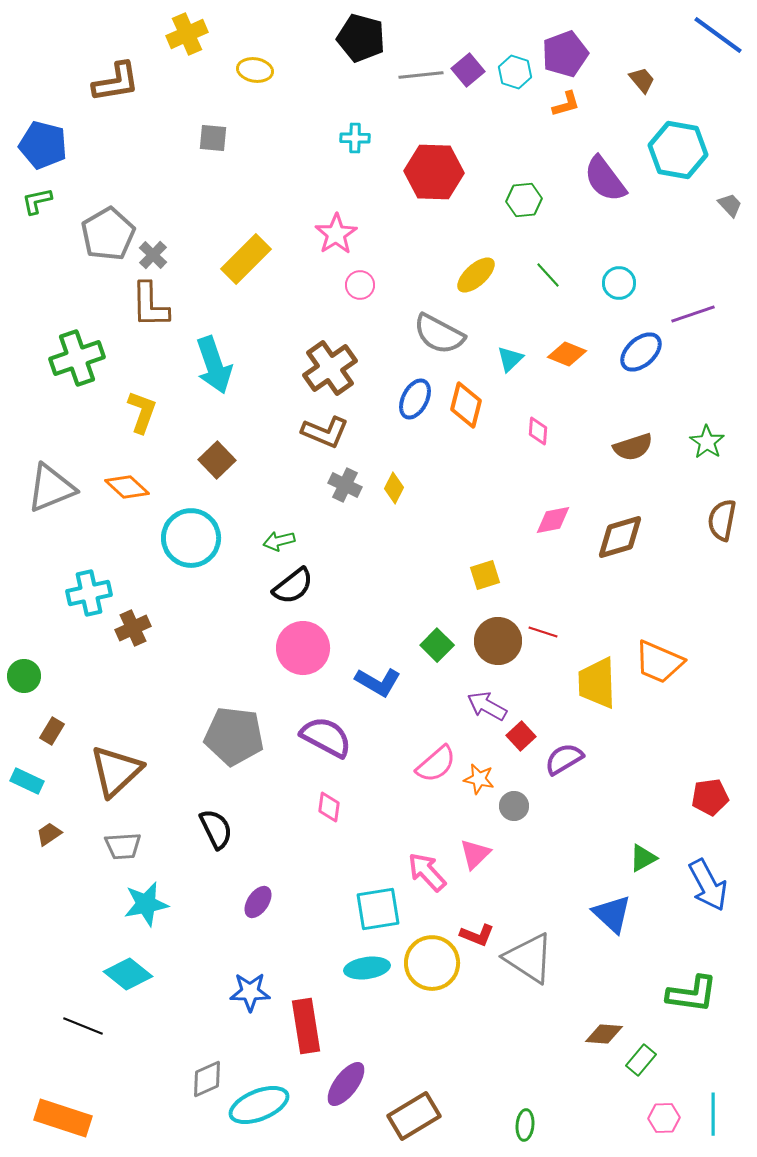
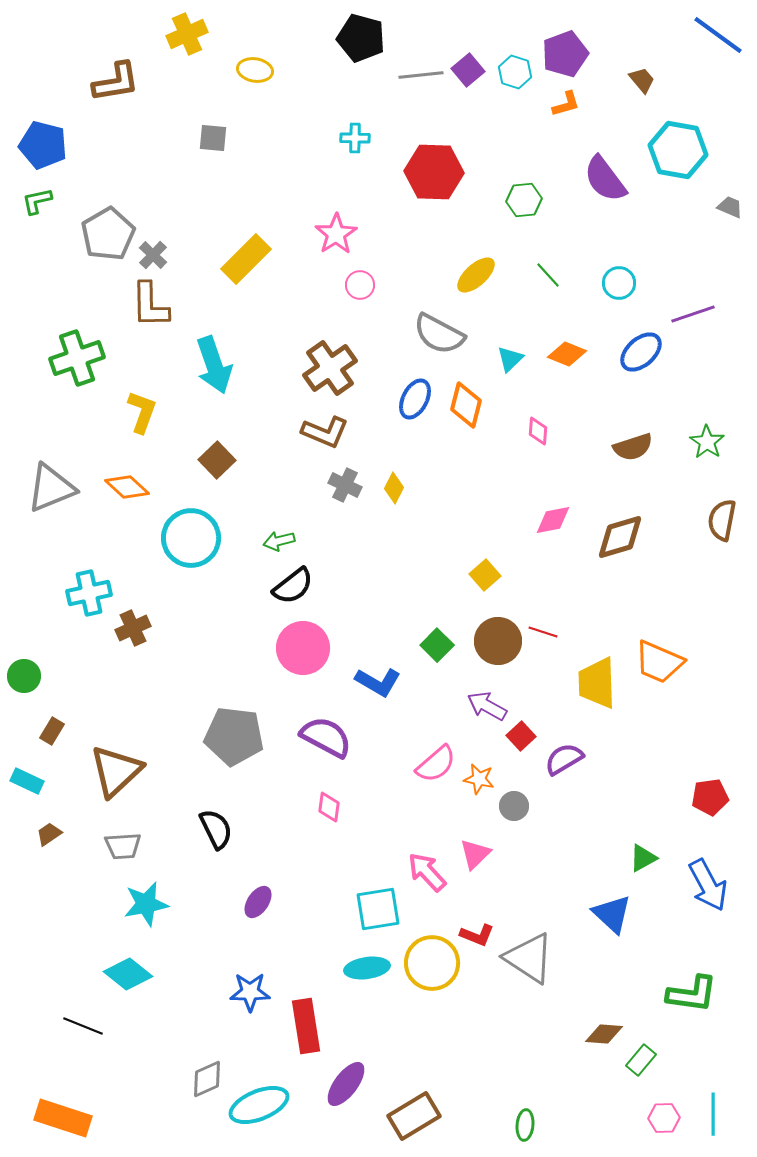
gray trapezoid at (730, 205): moved 2 px down; rotated 24 degrees counterclockwise
yellow square at (485, 575): rotated 24 degrees counterclockwise
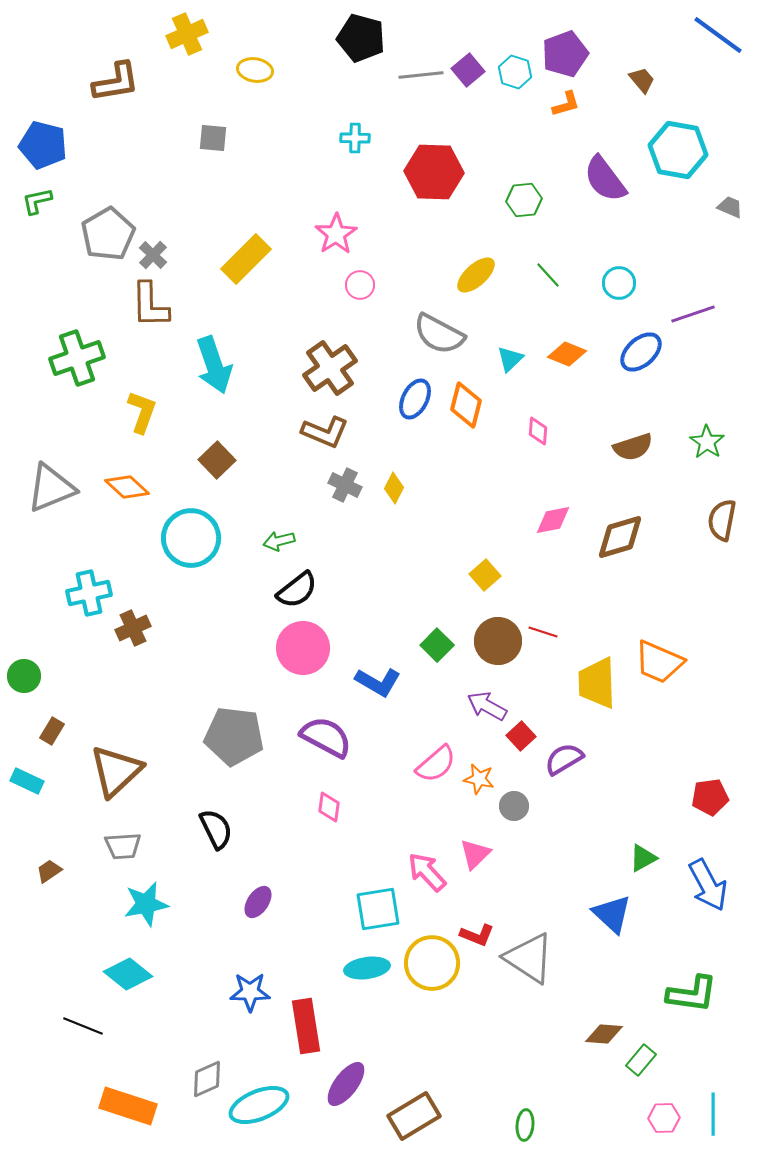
black semicircle at (293, 586): moved 4 px right, 4 px down
brown trapezoid at (49, 834): moved 37 px down
orange rectangle at (63, 1118): moved 65 px right, 12 px up
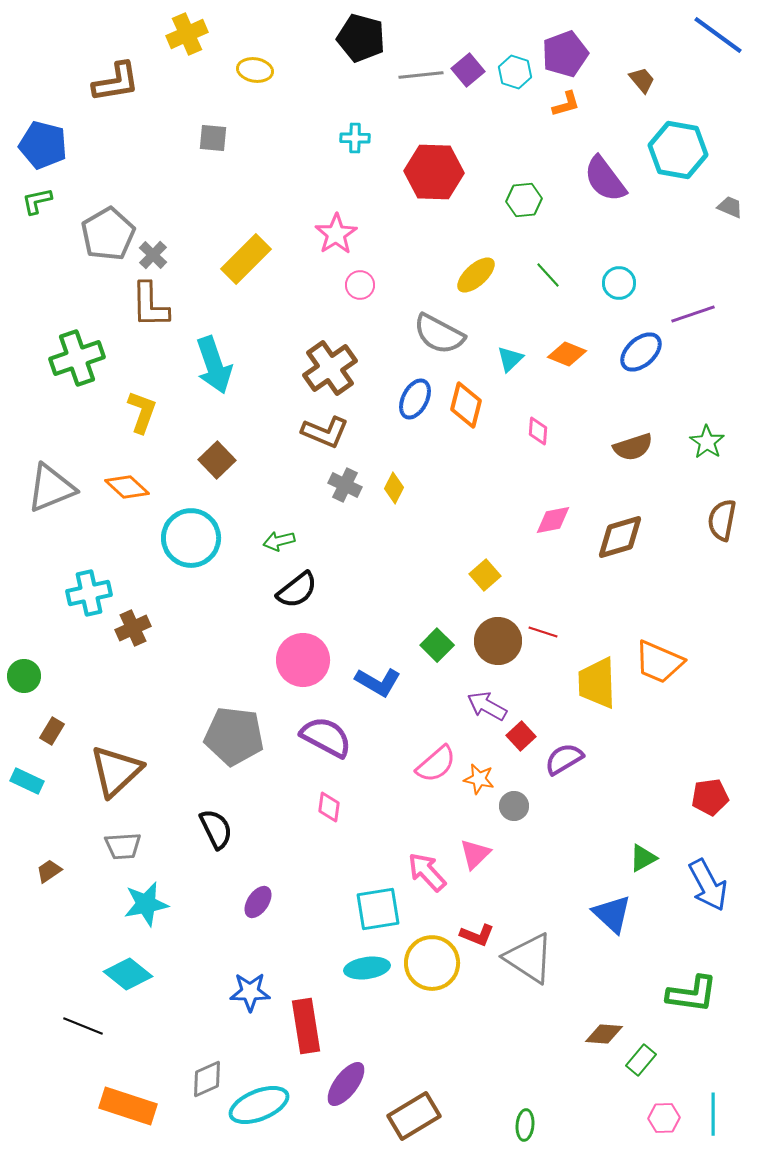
pink circle at (303, 648): moved 12 px down
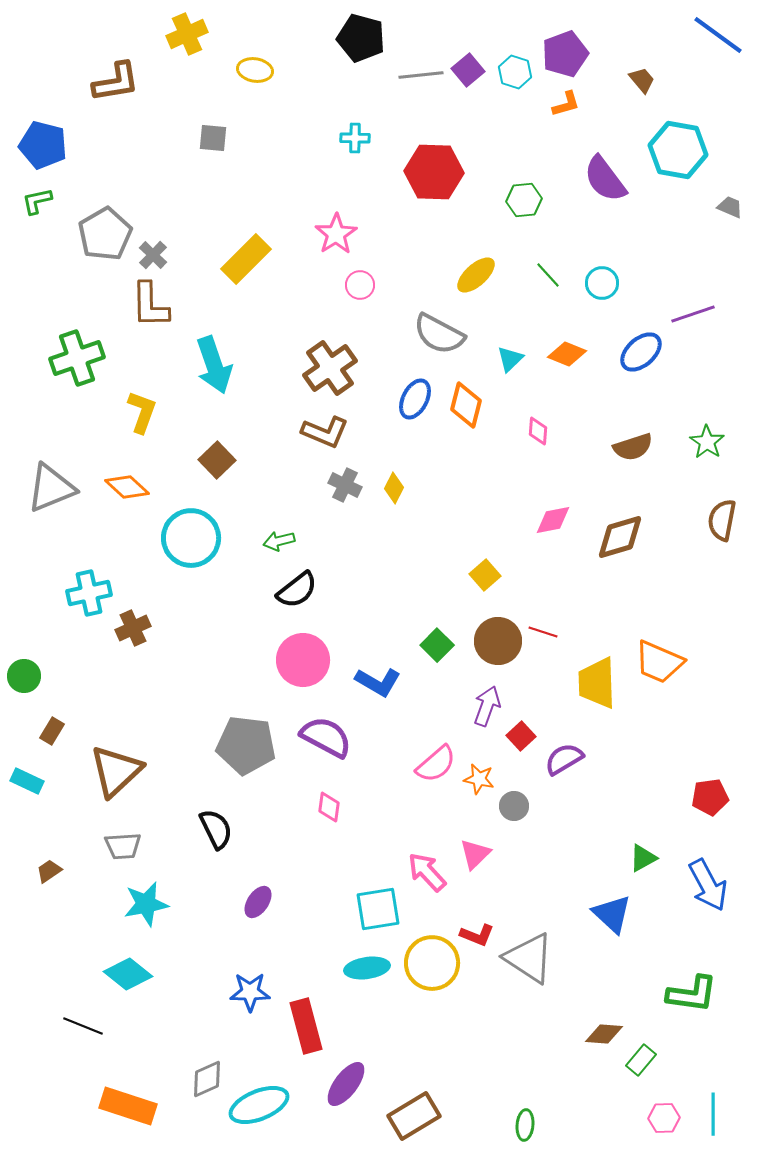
gray pentagon at (108, 234): moved 3 px left
cyan circle at (619, 283): moved 17 px left
purple arrow at (487, 706): rotated 81 degrees clockwise
gray pentagon at (234, 736): moved 12 px right, 9 px down
red rectangle at (306, 1026): rotated 6 degrees counterclockwise
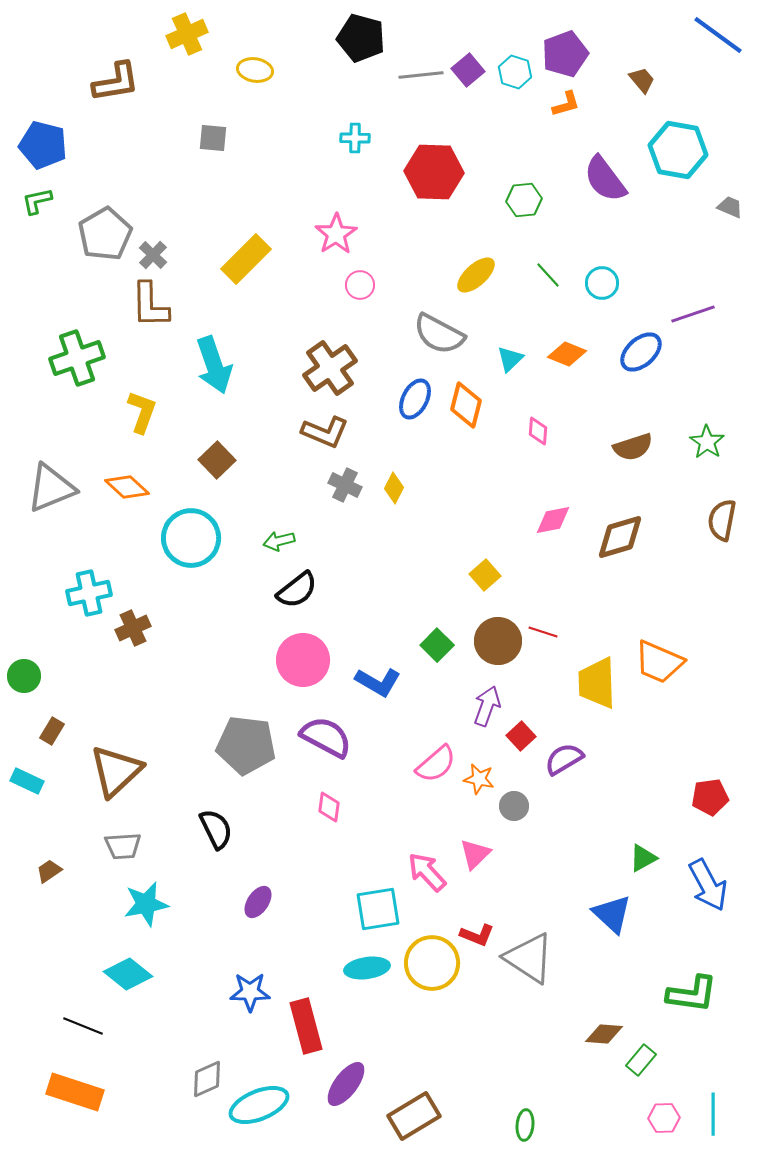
orange rectangle at (128, 1106): moved 53 px left, 14 px up
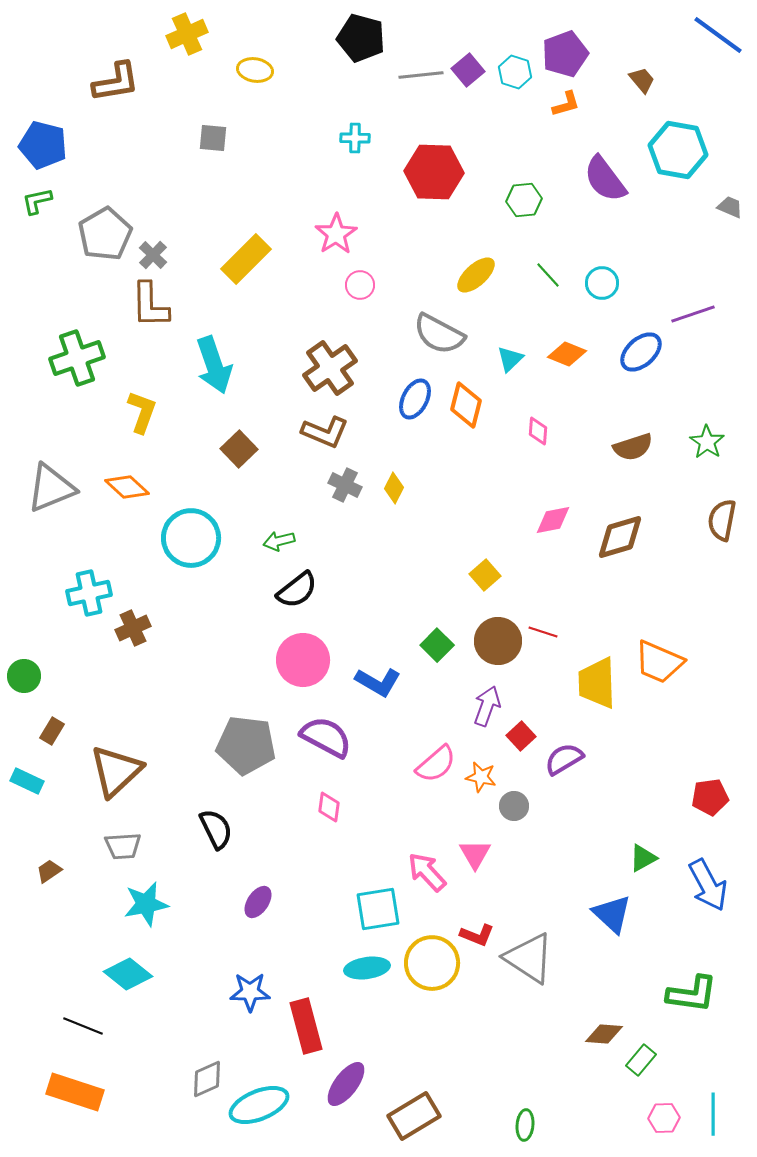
brown square at (217, 460): moved 22 px right, 11 px up
orange star at (479, 779): moved 2 px right, 2 px up
pink triangle at (475, 854): rotated 16 degrees counterclockwise
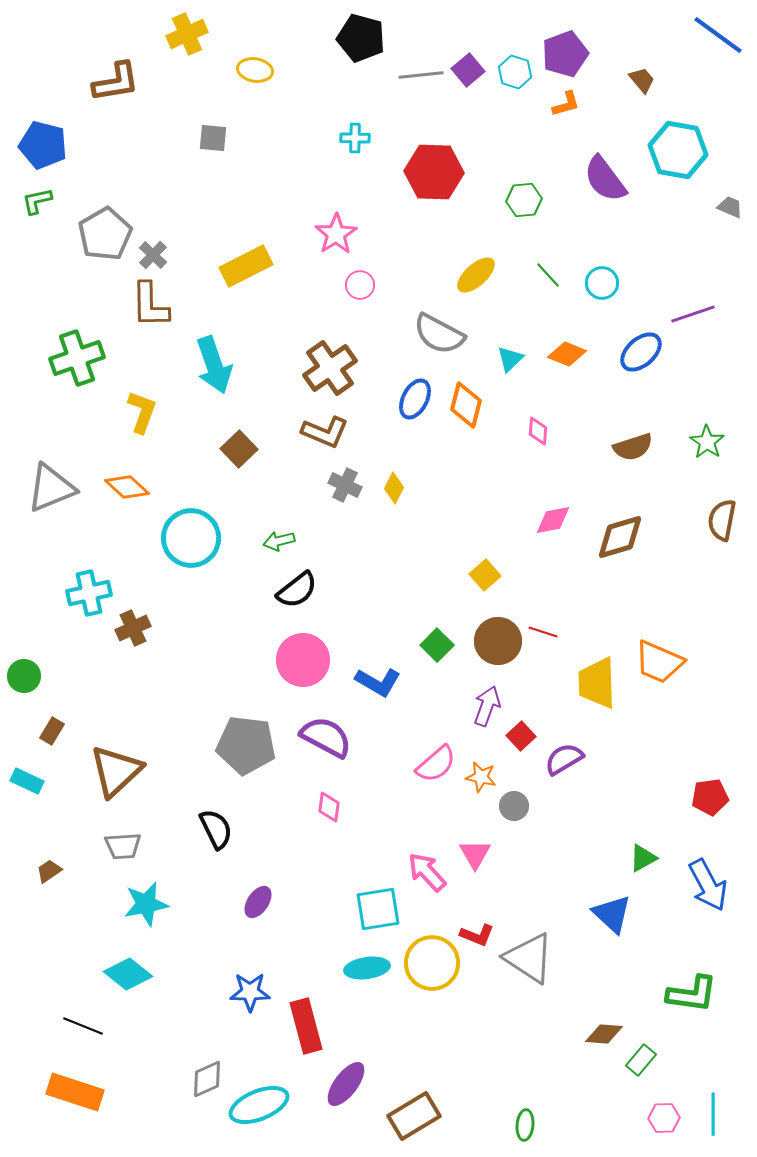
yellow rectangle at (246, 259): moved 7 px down; rotated 18 degrees clockwise
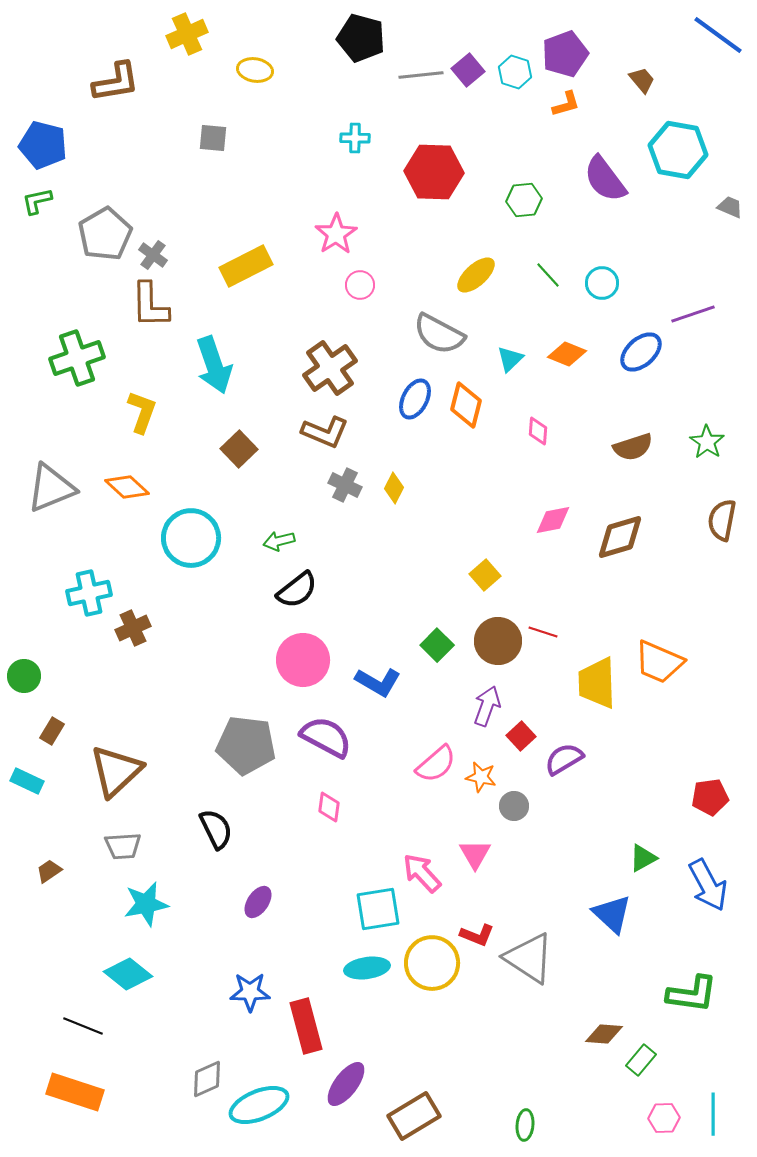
gray cross at (153, 255): rotated 8 degrees counterclockwise
pink arrow at (427, 872): moved 5 px left, 1 px down
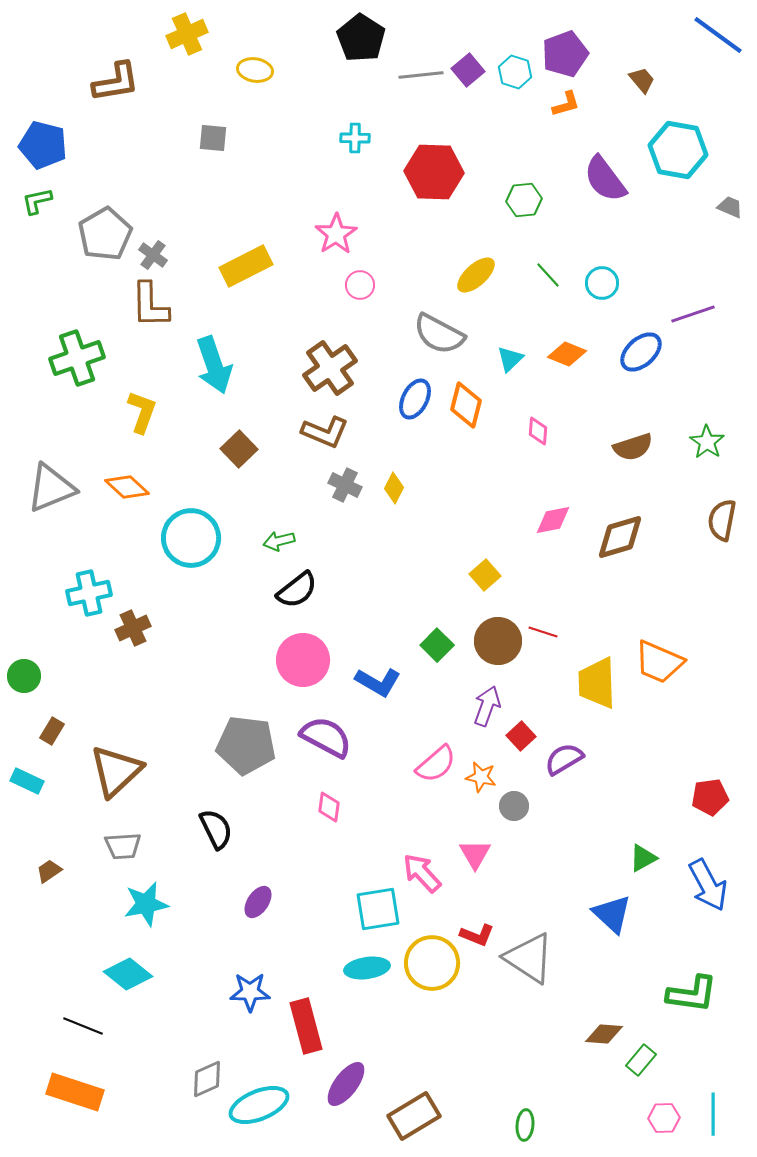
black pentagon at (361, 38): rotated 18 degrees clockwise
